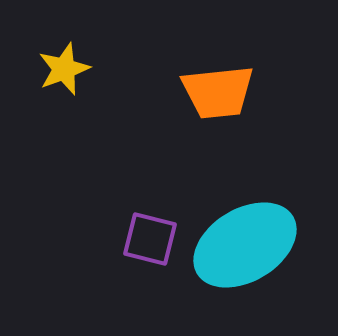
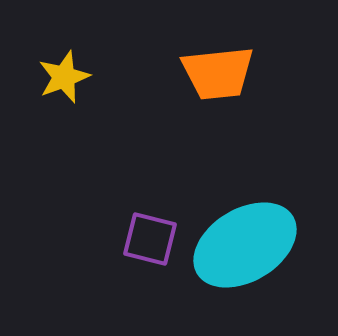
yellow star: moved 8 px down
orange trapezoid: moved 19 px up
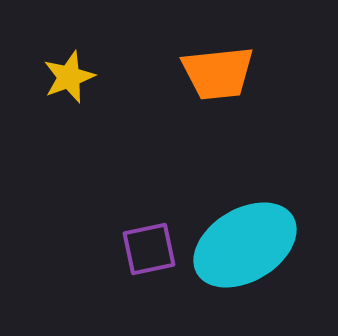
yellow star: moved 5 px right
purple square: moved 1 px left, 10 px down; rotated 26 degrees counterclockwise
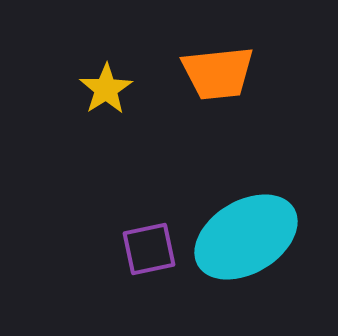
yellow star: moved 37 px right, 12 px down; rotated 12 degrees counterclockwise
cyan ellipse: moved 1 px right, 8 px up
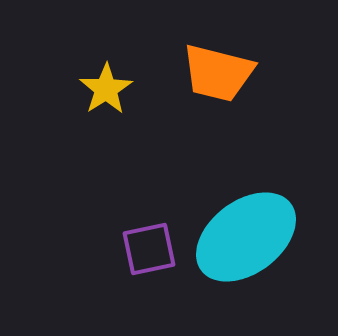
orange trapezoid: rotated 20 degrees clockwise
cyan ellipse: rotated 6 degrees counterclockwise
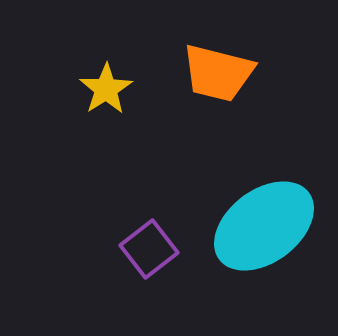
cyan ellipse: moved 18 px right, 11 px up
purple square: rotated 26 degrees counterclockwise
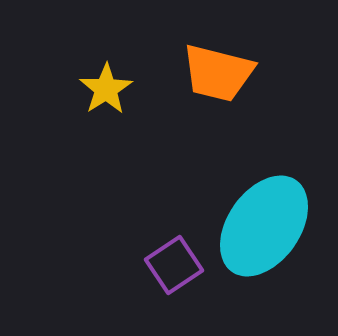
cyan ellipse: rotated 18 degrees counterclockwise
purple square: moved 25 px right, 16 px down; rotated 4 degrees clockwise
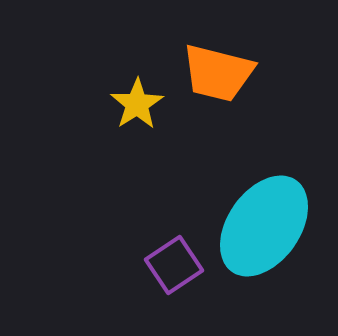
yellow star: moved 31 px right, 15 px down
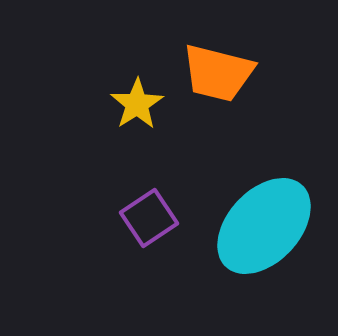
cyan ellipse: rotated 8 degrees clockwise
purple square: moved 25 px left, 47 px up
